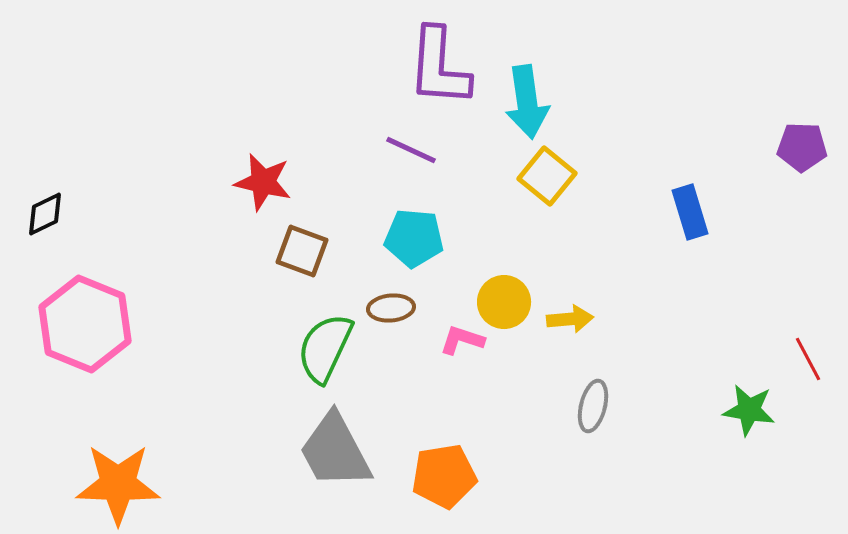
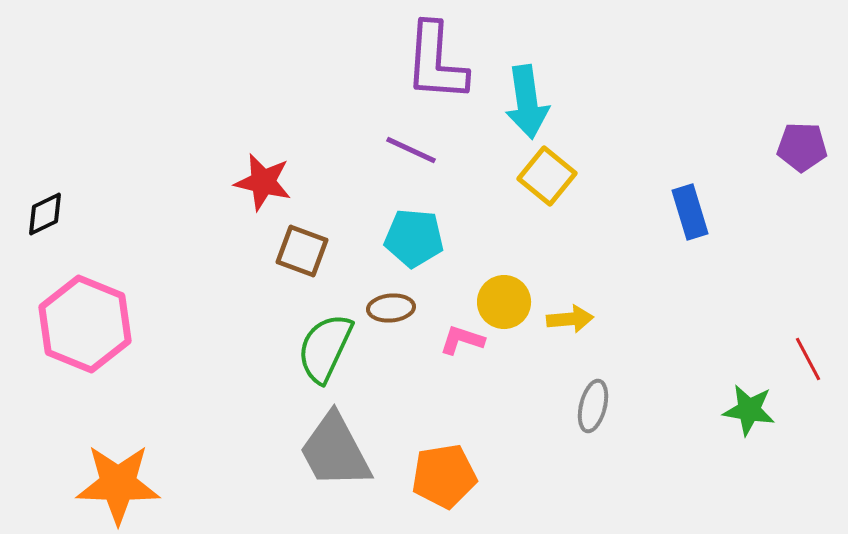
purple L-shape: moved 3 px left, 5 px up
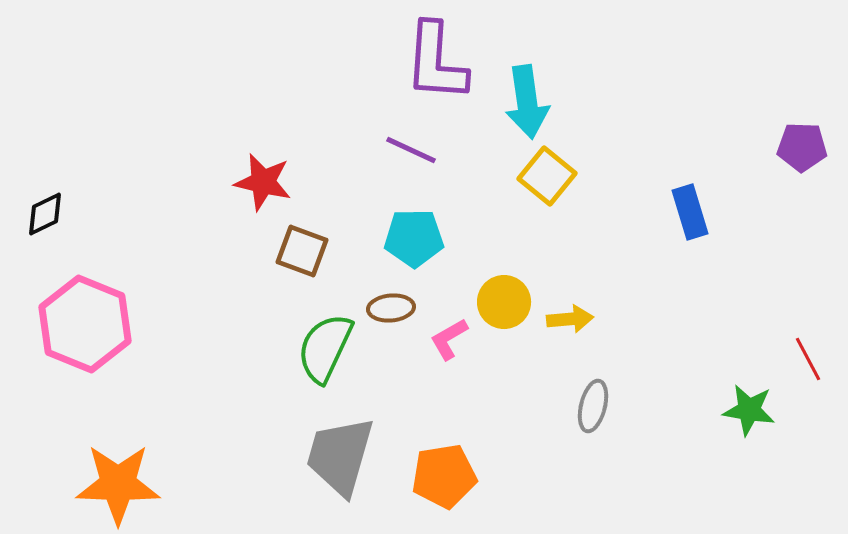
cyan pentagon: rotated 6 degrees counterclockwise
pink L-shape: moved 13 px left, 1 px up; rotated 48 degrees counterclockwise
gray trapezoid: moved 5 px right, 5 px down; rotated 44 degrees clockwise
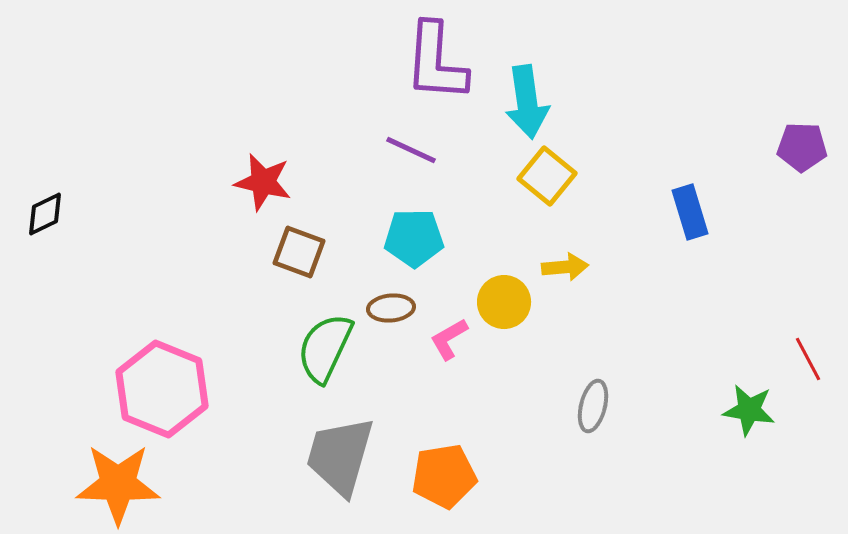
brown square: moved 3 px left, 1 px down
yellow arrow: moved 5 px left, 52 px up
pink hexagon: moved 77 px right, 65 px down
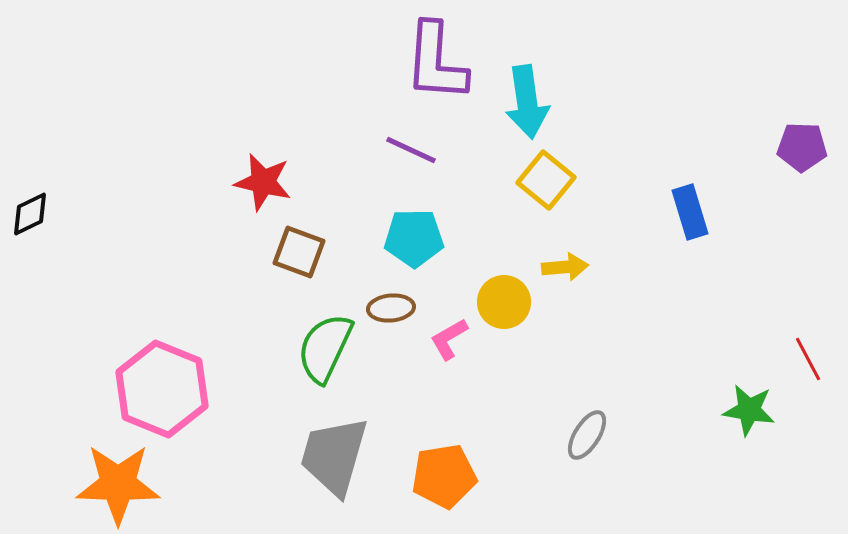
yellow square: moved 1 px left, 4 px down
black diamond: moved 15 px left
gray ellipse: moved 6 px left, 29 px down; rotated 18 degrees clockwise
gray trapezoid: moved 6 px left
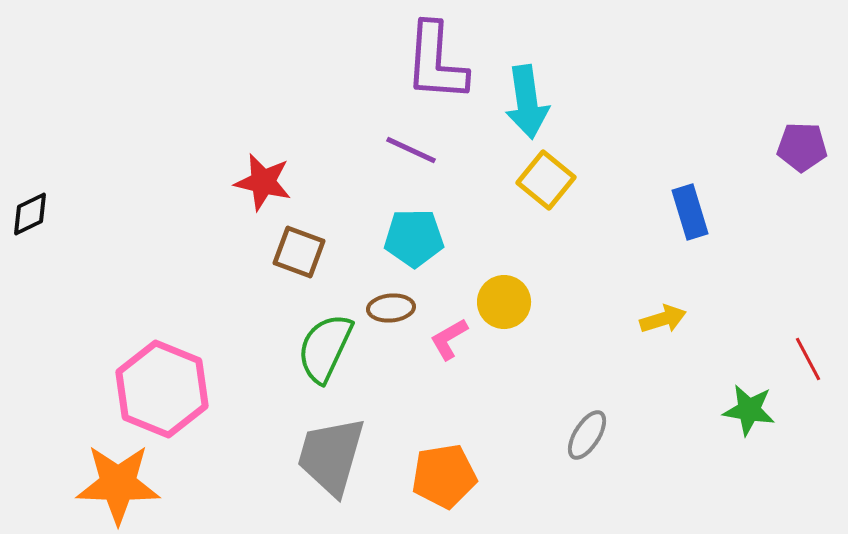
yellow arrow: moved 98 px right, 52 px down; rotated 12 degrees counterclockwise
gray trapezoid: moved 3 px left
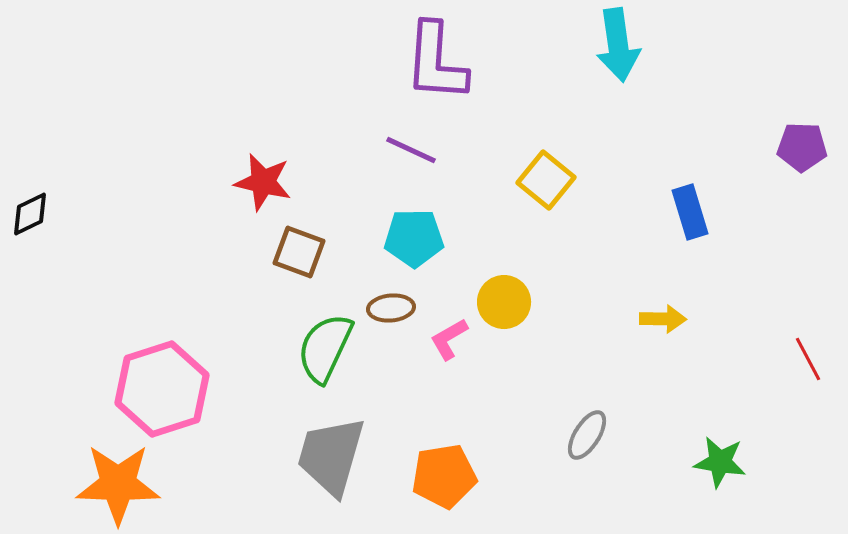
cyan arrow: moved 91 px right, 57 px up
yellow arrow: rotated 18 degrees clockwise
pink hexagon: rotated 20 degrees clockwise
green star: moved 29 px left, 52 px down
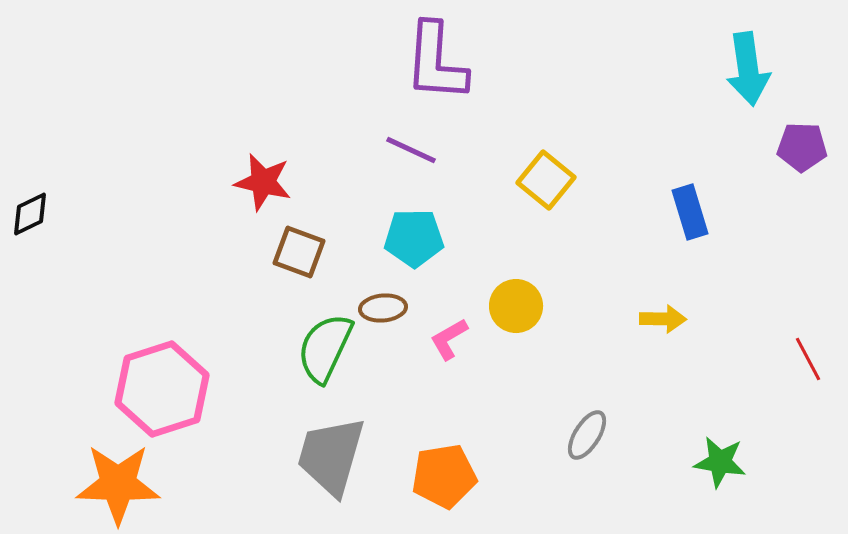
cyan arrow: moved 130 px right, 24 px down
yellow circle: moved 12 px right, 4 px down
brown ellipse: moved 8 px left
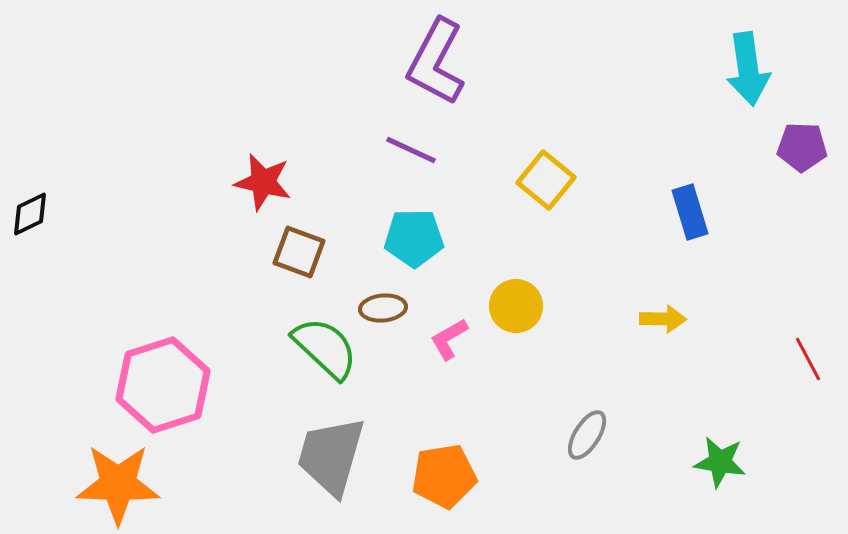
purple L-shape: rotated 24 degrees clockwise
green semicircle: rotated 108 degrees clockwise
pink hexagon: moved 1 px right, 4 px up
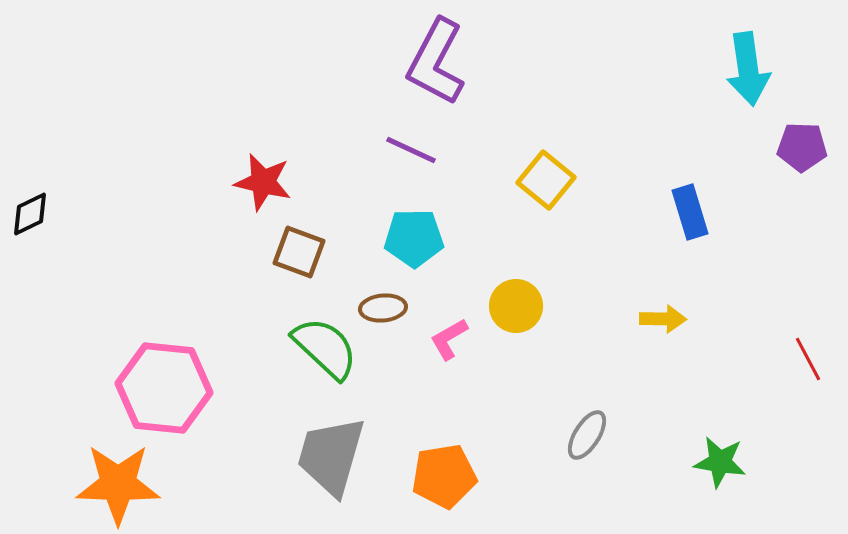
pink hexagon: moved 1 px right, 3 px down; rotated 24 degrees clockwise
